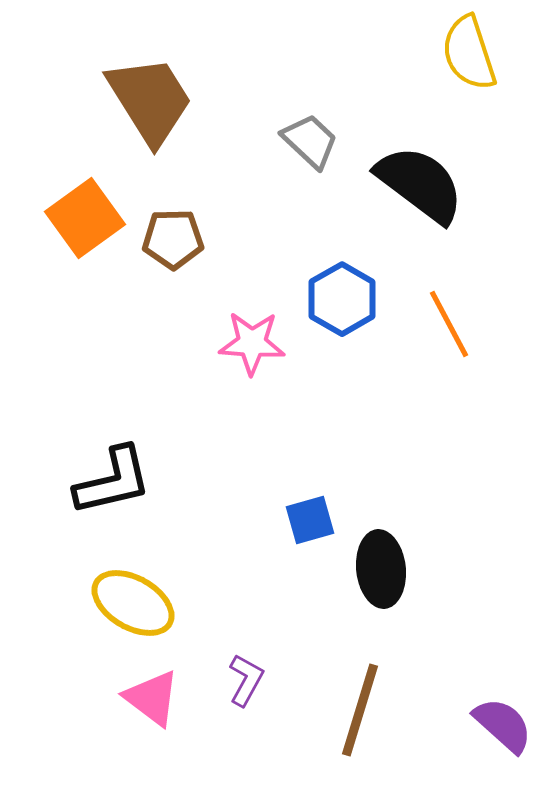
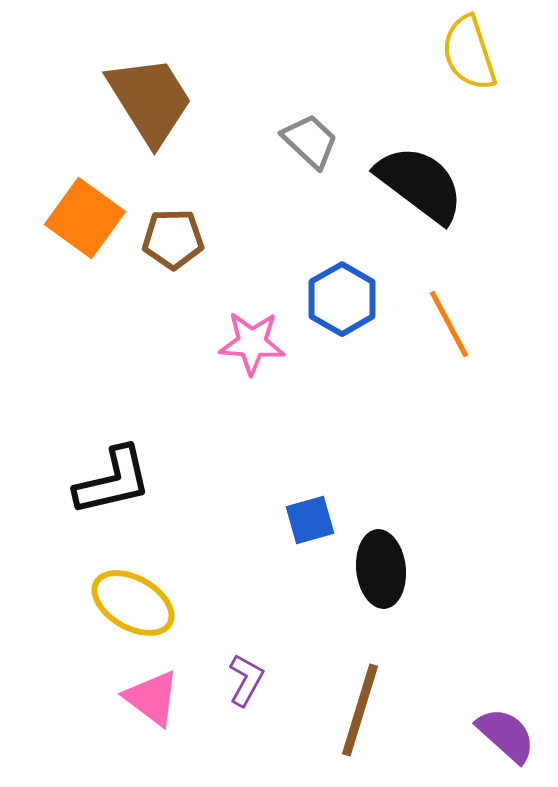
orange square: rotated 18 degrees counterclockwise
purple semicircle: moved 3 px right, 10 px down
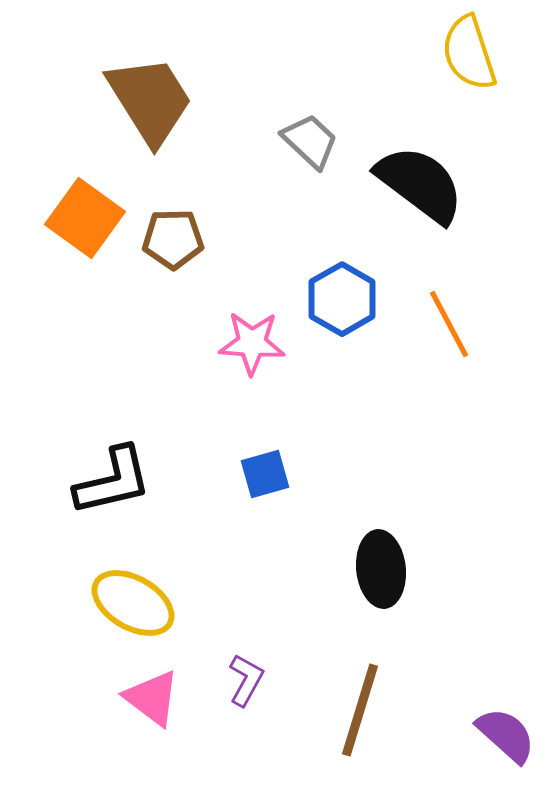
blue square: moved 45 px left, 46 px up
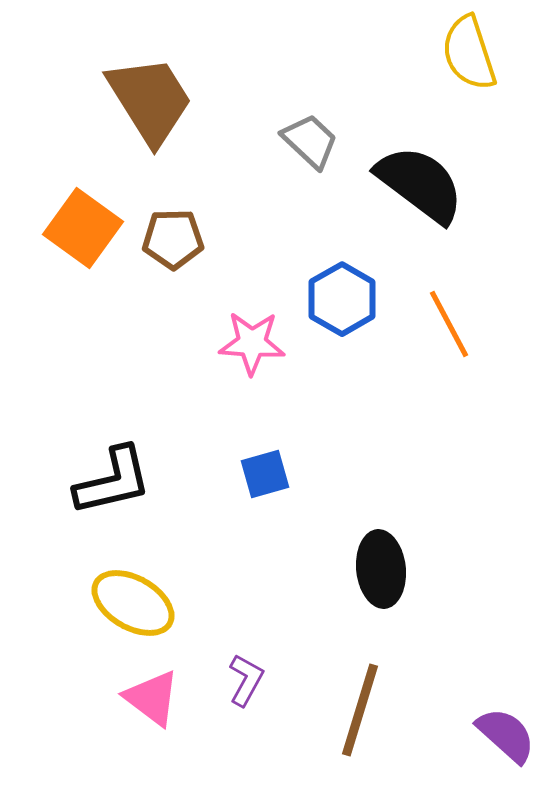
orange square: moved 2 px left, 10 px down
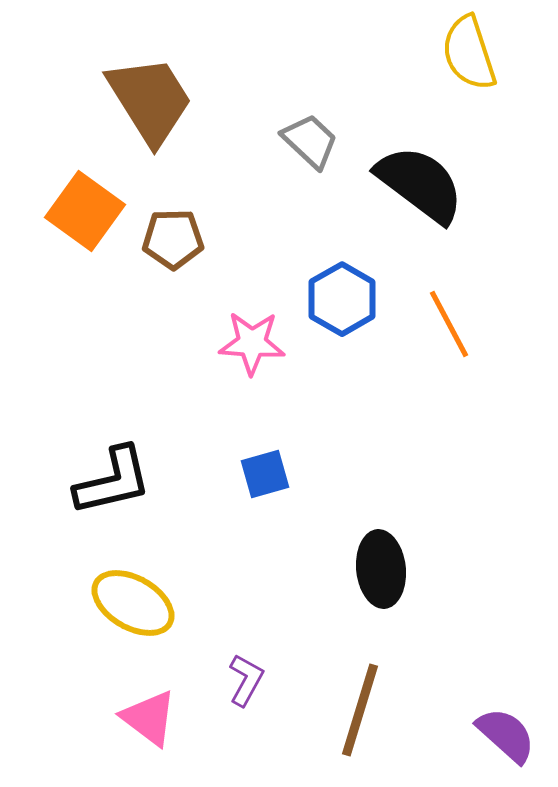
orange square: moved 2 px right, 17 px up
pink triangle: moved 3 px left, 20 px down
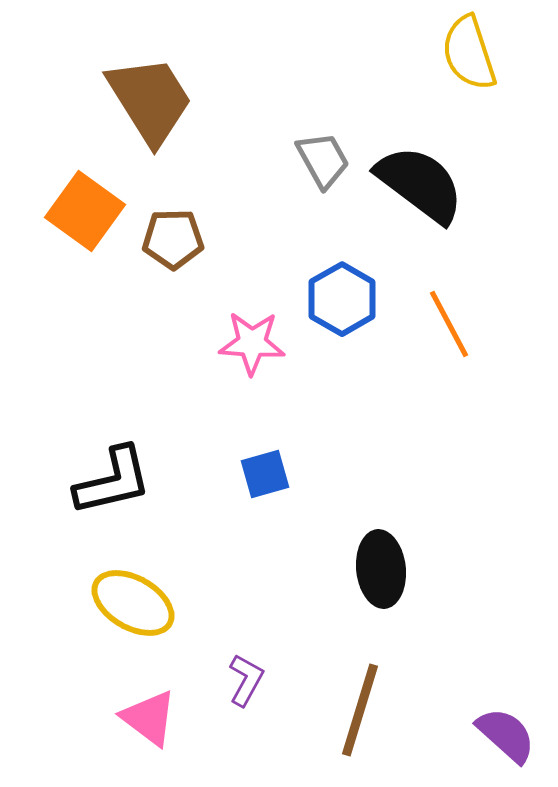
gray trapezoid: moved 13 px right, 19 px down; rotated 18 degrees clockwise
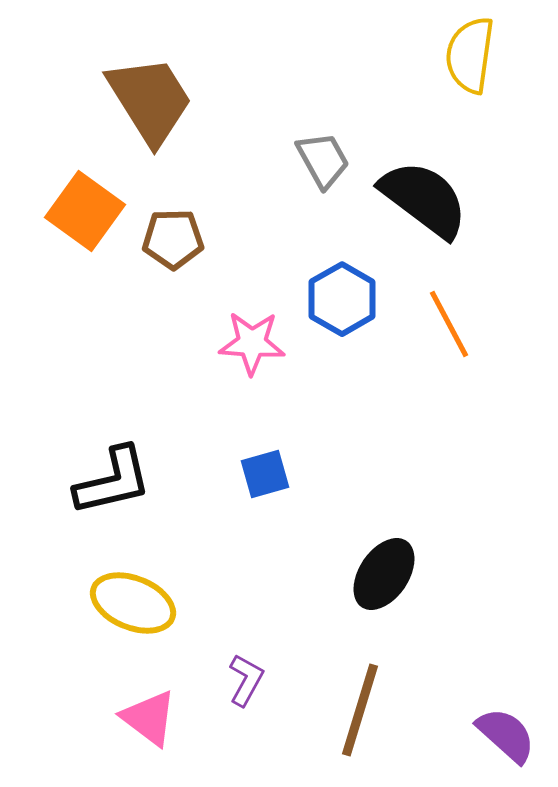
yellow semicircle: moved 1 px right, 2 px down; rotated 26 degrees clockwise
black semicircle: moved 4 px right, 15 px down
black ellipse: moved 3 px right, 5 px down; rotated 40 degrees clockwise
yellow ellipse: rotated 8 degrees counterclockwise
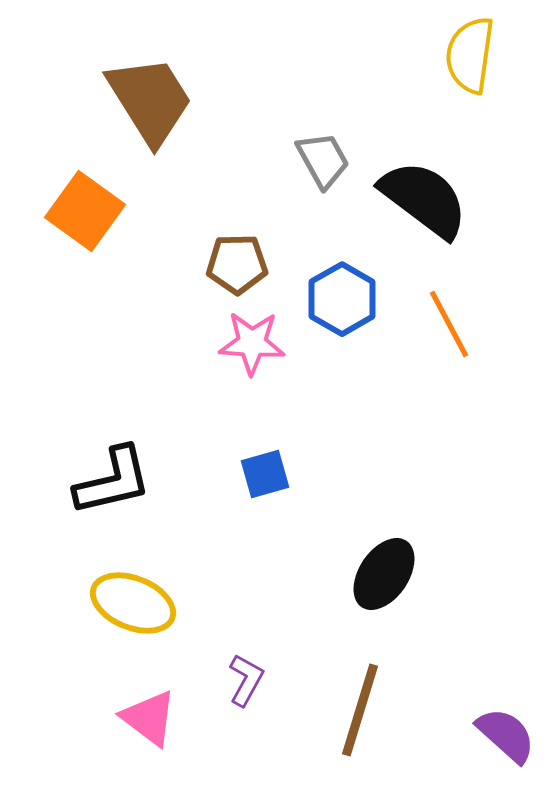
brown pentagon: moved 64 px right, 25 px down
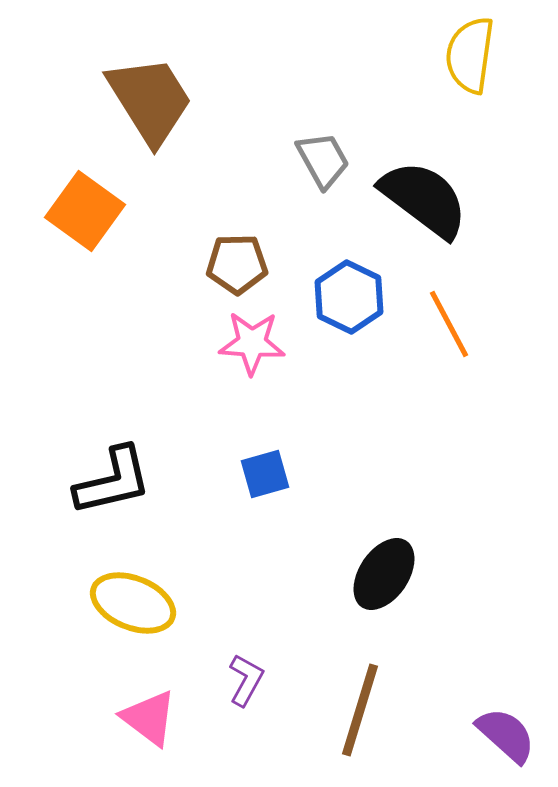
blue hexagon: moved 7 px right, 2 px up; rotated 4 degrees counterclockwise
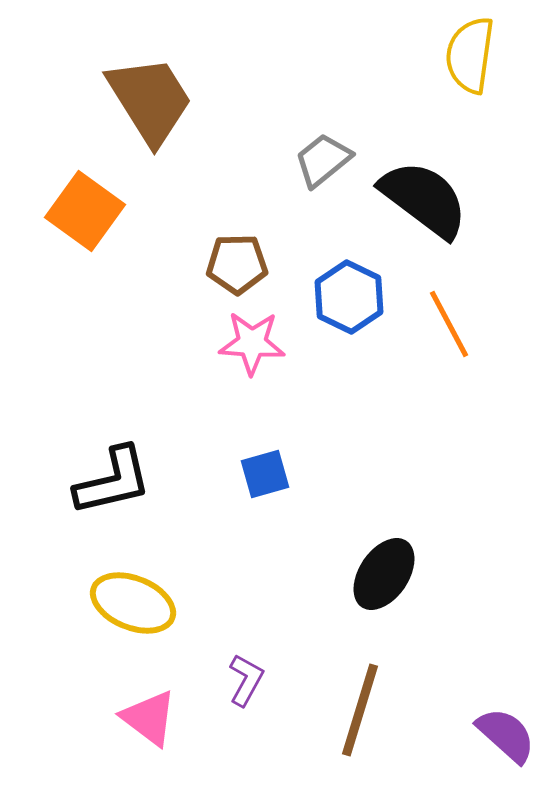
gray trapezoid: rotated 100 degrees counterclockwise
